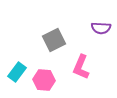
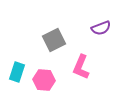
purple semicircle: rotated 24 degrees counterclockwise
cyan rectangle: rotated 18 degrees counterclockwise
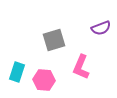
gray square: rotated 10 degrees clockwise
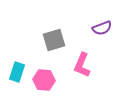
purple semicircle: moved 1 px right
pink L-shape: moved 1 px right, 2 px up
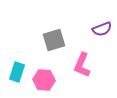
purple semicircle: moved 1 px down
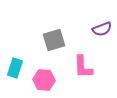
pink L-shape: moved 1 px right, 2 px down; rotated 25 degrees counterclockwise
cyan rectangle: moved 2 px left, 4 px up
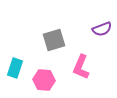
pink L-shape: moved 2 px left; rotated 25 degrees clockwise
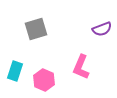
gray square: moved 18 px left, 11 px up
cyan rectangle: moved 3 px down
pink hexagon: rotated 20 degrees clockwise
